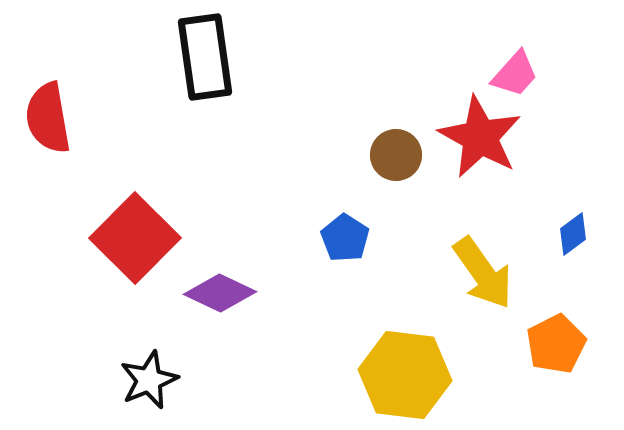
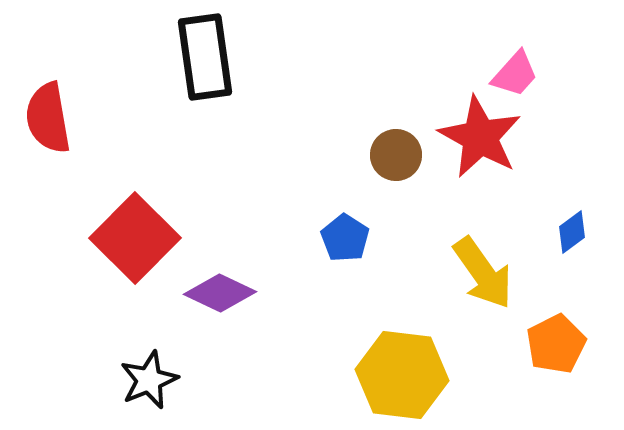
blue diamond: moved 1 px left, 2 px up
yellow hexagon: moved 3 px left
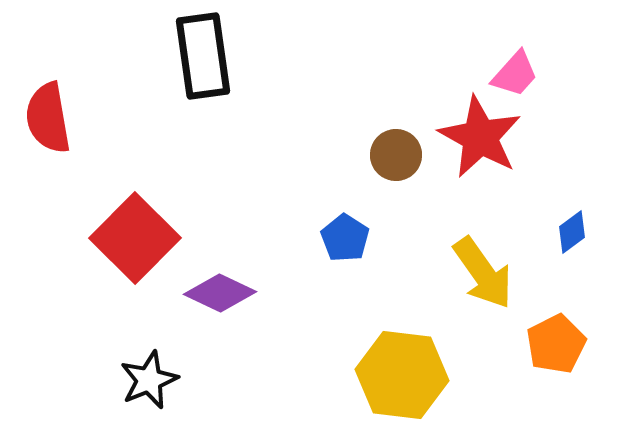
black rectangle: moved 2 px left, 1 px up
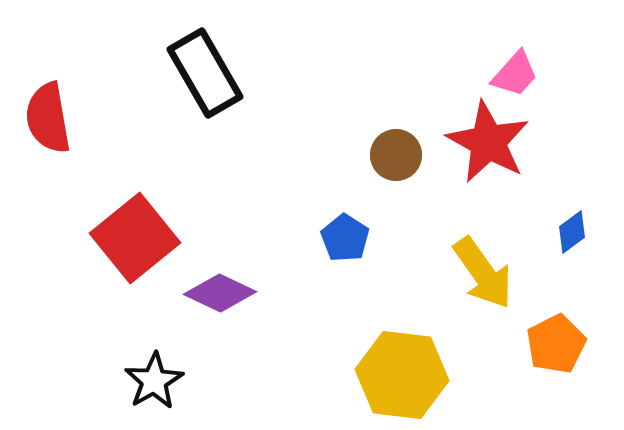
black rectangle: moved 2 px right, 17 px down; rotated 22 degrees counterclockwise
red star: moved 8 px right, 5 px down
red square: rotated 6 degrees clockwise
black star: moved 5 px right, 1 px down; rotated 8 degrees counterclockwise
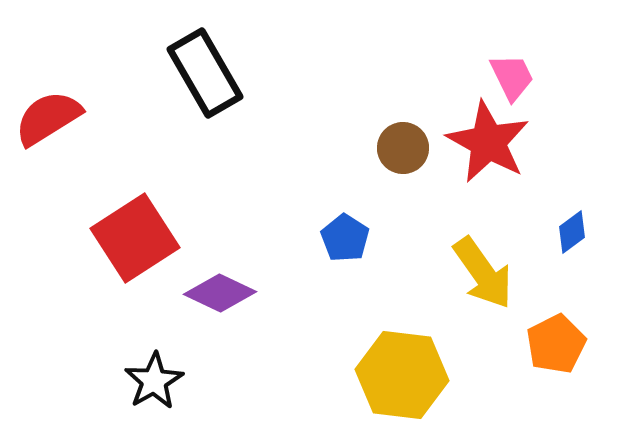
pink trapezoid: moved 3 px left, 3 px down; rotated 68 degrees counterclockwise
red semicircle: rotated 68 degrees clockwise
brown circle: moved 7 px right, 7 px up
red square: rotated 6 degrees clockwise
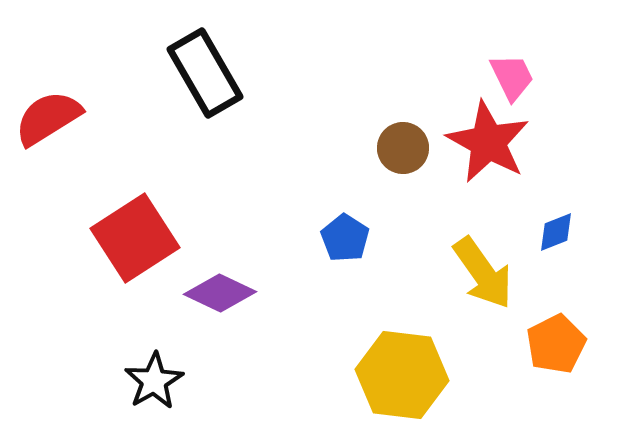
blue diamond: moved 16 px left; rotated 15 degrees clockwise
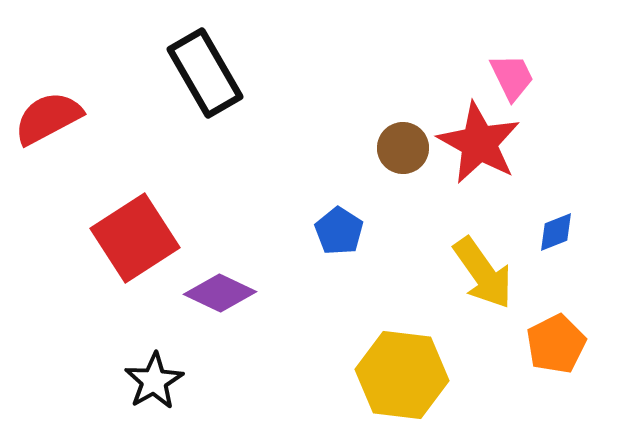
red semicircle: rotated 4 degrees clockwise
red star: moved 9 px left, 1 px down
blue pentagon: moved 6 px left, 7 px up
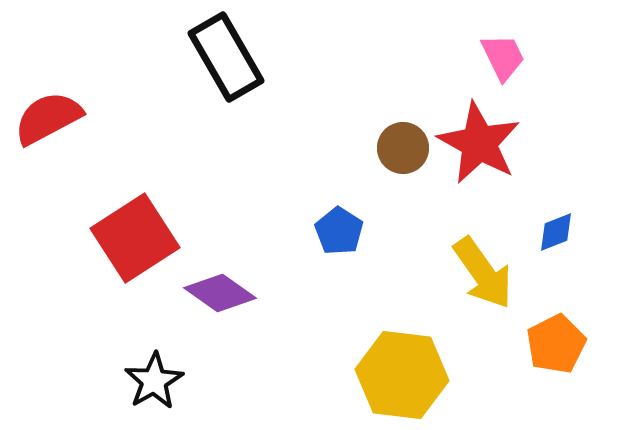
black rectangle: moved 21 px right, 16 px up
pink trapezoid: moved 9 px left, 20 px up
purple diamond: rotated 10 degrees clockwise
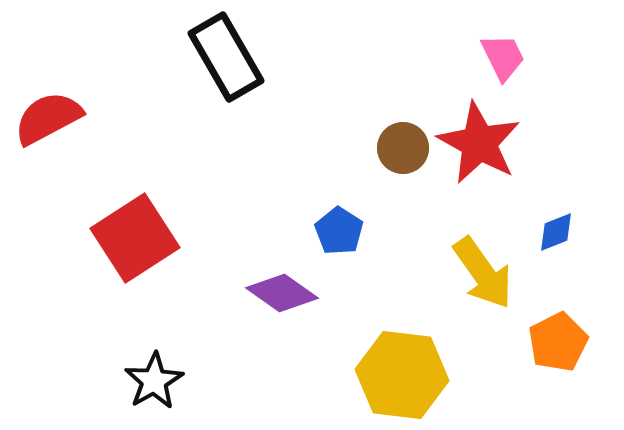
purple diamond: moved 62 px right
orange pentagon: moved 2 px right, 2 px up
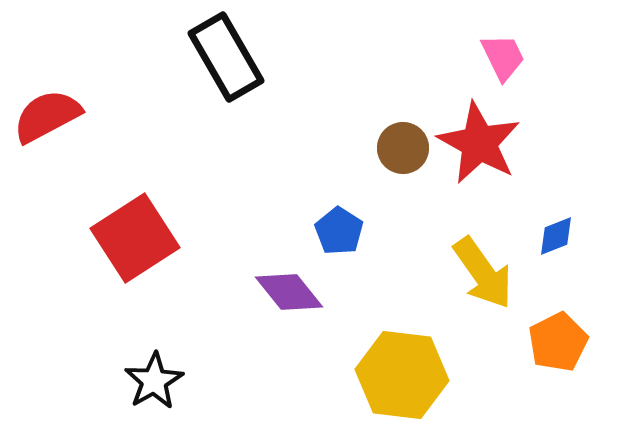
red semicircle: moved 1 px left, 2 px up
blue diamond: moved 4 px down
purple diamond: moved 7 px right, 1 px up; rotated 16 degrees clockwise
